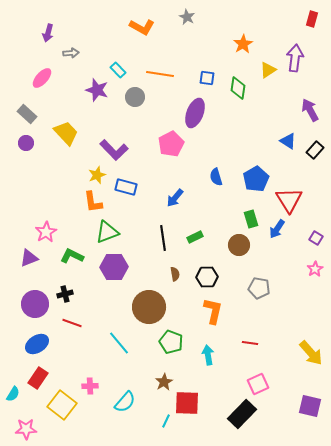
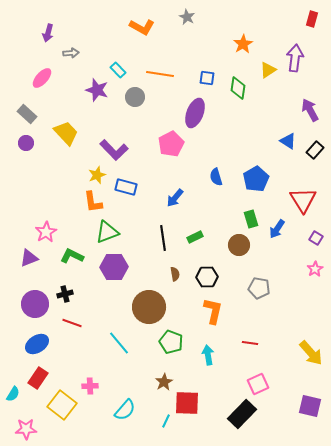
red triangle at (289, 200): moved 14 px right
cyan semicircle at (125, 402): moved 8 px down
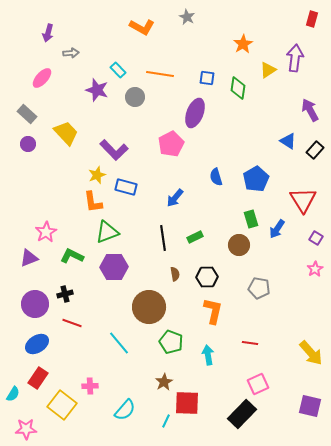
purple circle at (26, 143): moved 2 px right, 1 px down
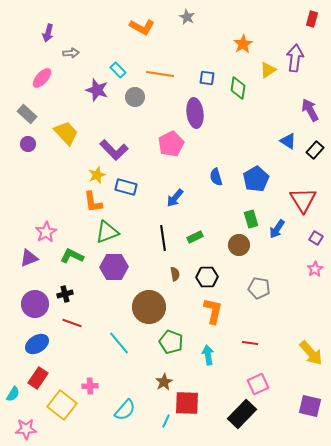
purple ellipse at (195, 113): rotated 28 degrees counterclockwise
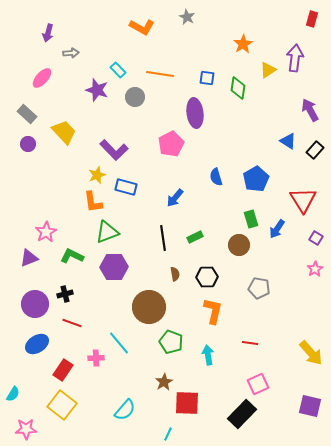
yellow trapezoid at (66, 133): moved 2 px left, 1 px up
red rectangle at (38, 378): moved 25 px right, 8 px up
pink cross at (90, 386): moved 6 px right, 28 px up
cyan line at (166, 421): moved 2 px right, 13 px down
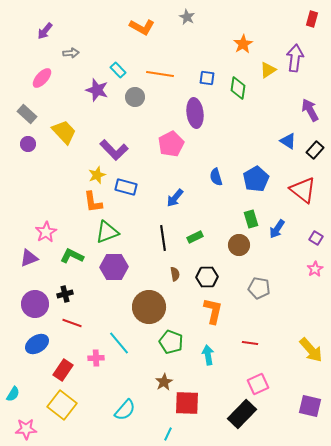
purple arrow at (48, 33): moved 3 px left, 2 px up; rotated 24 degrees clockwise
red triangle at (303, 200): moved 10 px up; rotated 20 degrees counterclockwise
yellow arrow at (311, 353): moved 3 px up
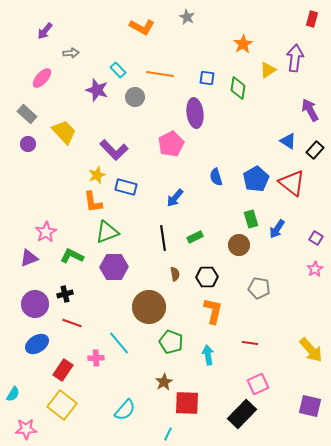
red triangle at (303, 190): moved 11 px left, 7 px up
